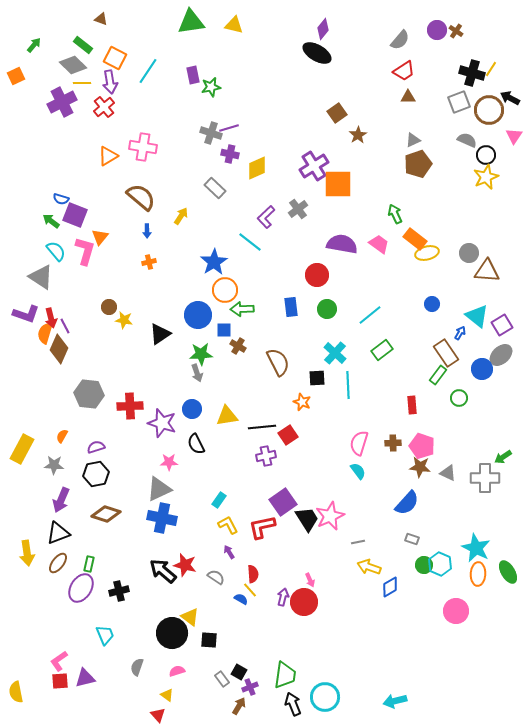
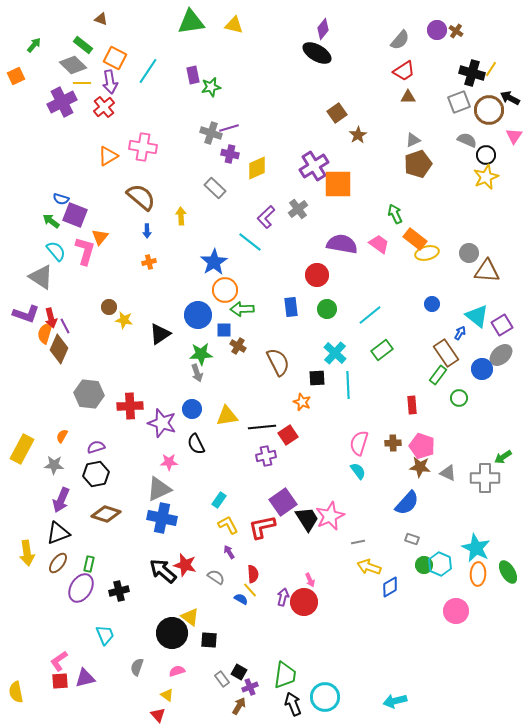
yellow arrow at (181, 216): rotated 36 degrees counterclockwise
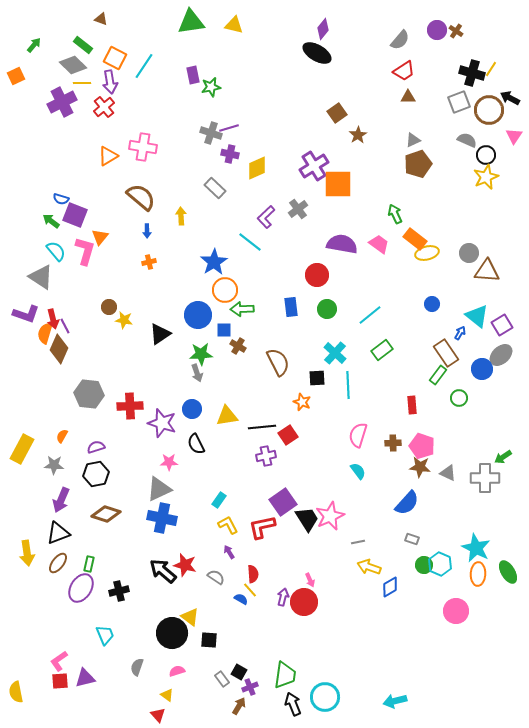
cyan line at (148, 71): moved 4 px left, 5 px up
red arrow at (51, 318): moved 2 px right, 1 px down
pink semicircle at (359, 443): moved 1 px left, 8 px up
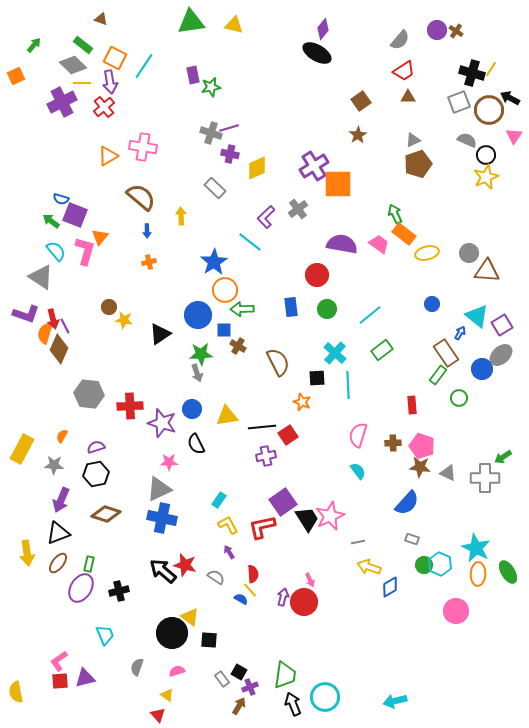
brown square at (337, 113): moved 24 px right, 12 px up
orange rectangle at (415, 239): moved 11 px left, 5 px up
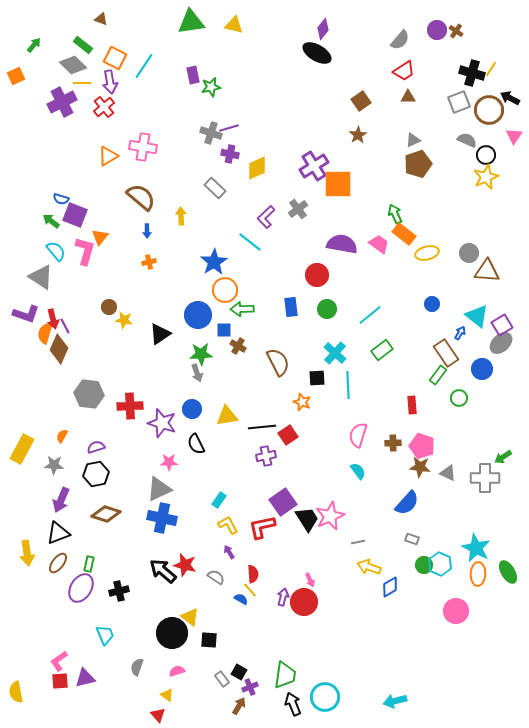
gray ellipse at (501, 355): moved 12 px up
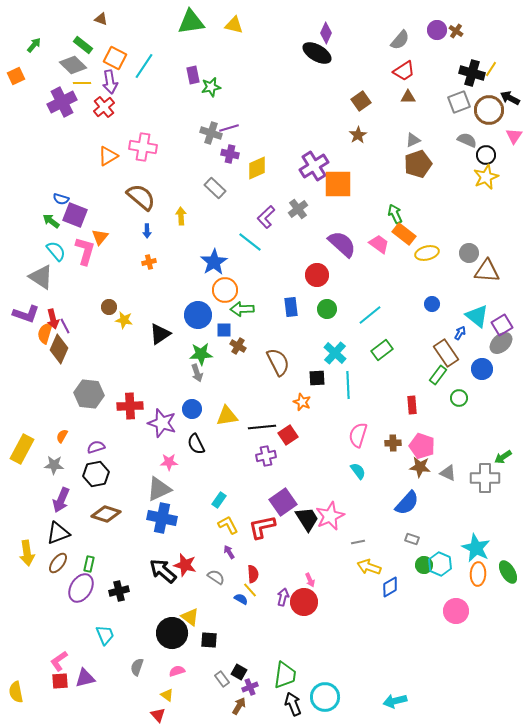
purple diamond at (323, 29): moved 3 px right, 4 px down; rotated 15 degrees counterclockwise
purple semicircle at (342, 244): rotated 32 degrees clockwise
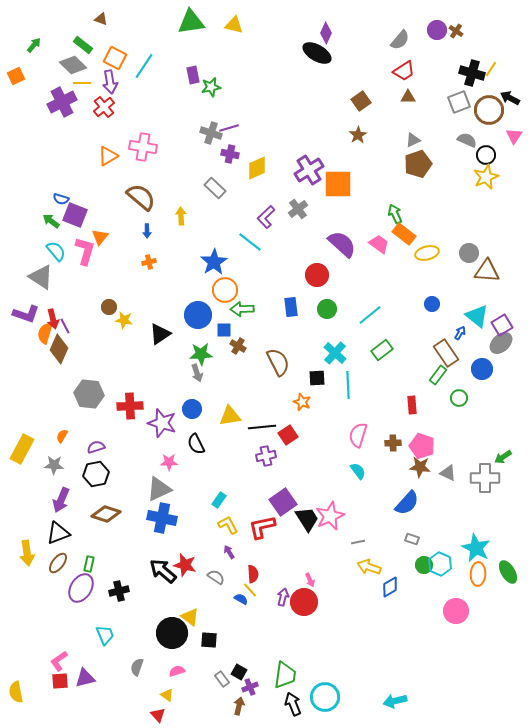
purple cross at (314, 166): moved 5 px left, 4 px down
yellow triangle at (227, 416): moved 3 px right
brown arrow at (239, 706): rotated 18 degrees counterclockwise
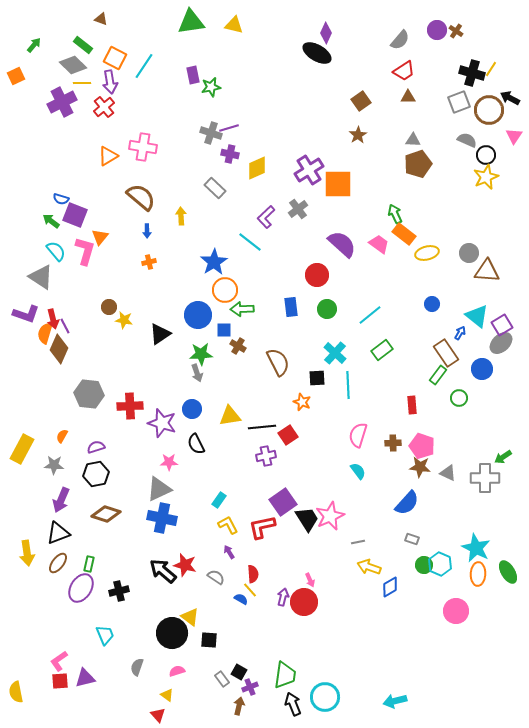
gray triangle at (413, 140): rotated 28 degrees clockwise
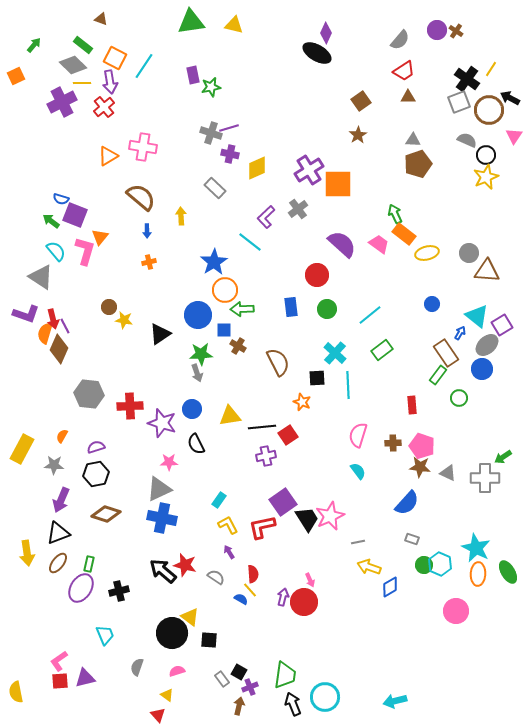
black cross at (472, 73): moved 5 px left, 6 px down; rotated 20 degrees clockwise
gray ellipse at (501, 343): moved 14 px left, 2 px down
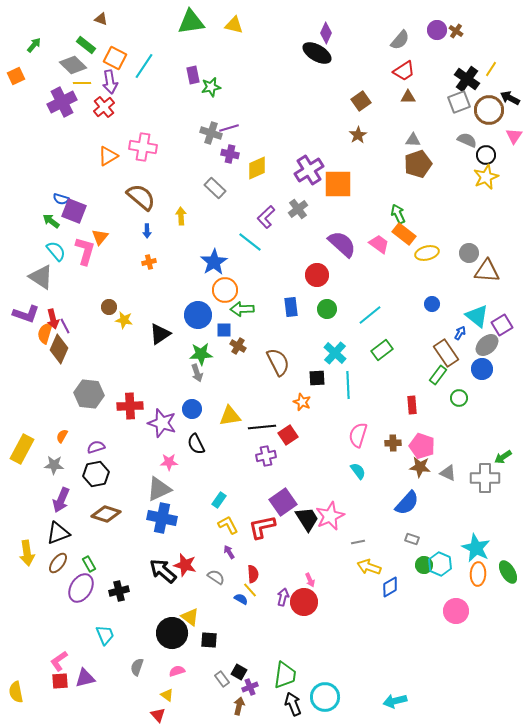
green rectangle at (83, 45): moved 3 px right
green arrow at (395, 214): moved 3 px right
purple square at (75, 215): moved 1 px left, 4 px up
green rectangle at (89, 564): rotated 42 degrees counterclockwise
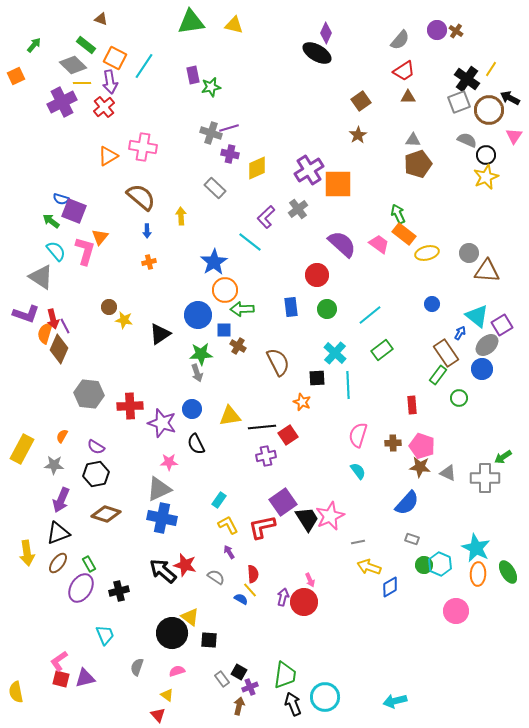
purple semicircle at (96, 447): rotated 132 degrees counterclockwise
red square at (60, 681): moved 1 px right, 2 px up; rotated 18 degrees clockwise
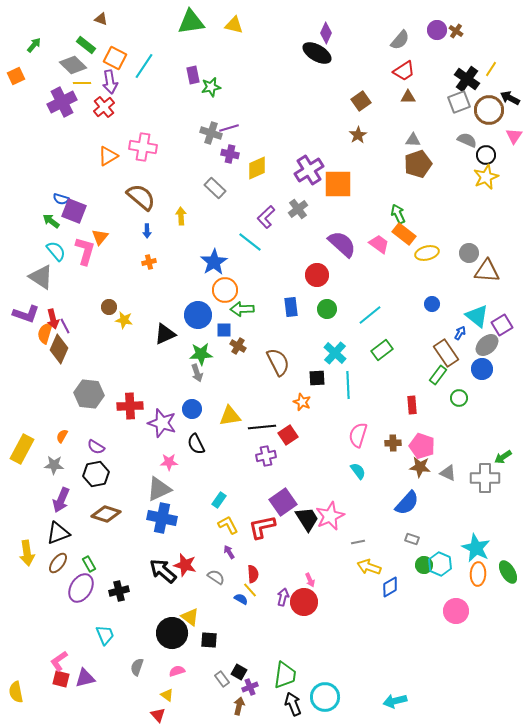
black triangle at (160, 334): moved 5 px right; rotated 10 degrees clockwise
